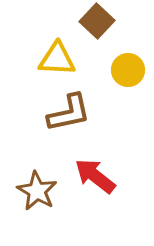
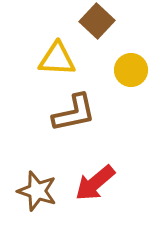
yellow circle: moved 3 px right
brown L-shape: moved 5 px right
red arrow: moved 7 px down; rotated 78 degrees counterclockwise
brown star: rotated 12 degrees counterclockwise
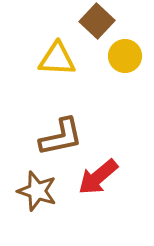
yellow circle: moved 6 px left, 14 px up
brown L-shape: moved 13 px left, 24 px down
red arrow: moved 3 px right, 6 px up
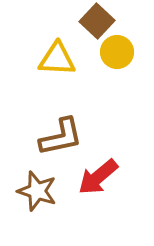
yellow circle: moved 8 px left, 4 px up
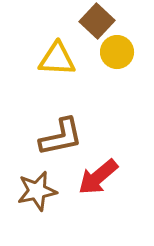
brown star: rotated 30 degrees counterclockwise
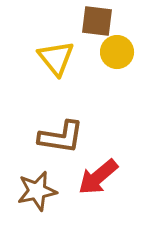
brown square: rotated 36 degrees counterclockwise
yellow triangle: moved 1 px left, 1 px up; rotated 48 degrees clockwise
brown L-shape: rotated 21 degrees clockwise
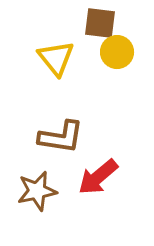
brown square: moved 3 px right, 2 px down
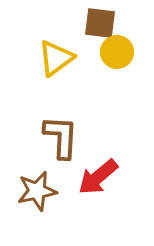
yellow triangle: rotated 33 degrees clockwise
brown L-shape: rotated 96 degrees counterclockwise
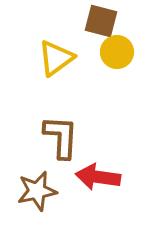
brown square: moved 1 px right, 2 px up; rotated 8 degrees clockwise
red arrow: rotated 48 degrees clockwise
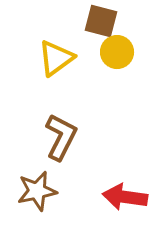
brown L-shape: rotated 24 degrees clockwise
red arrow: moved 27 px right, 20 px down
